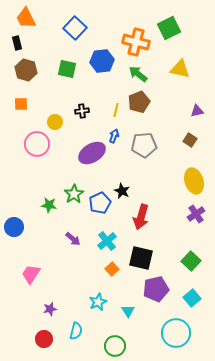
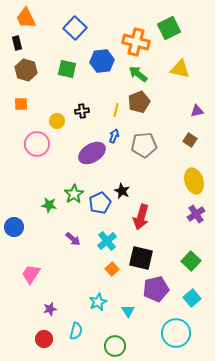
yellow circle at (55, 122): moved 2 px right, 1 px up
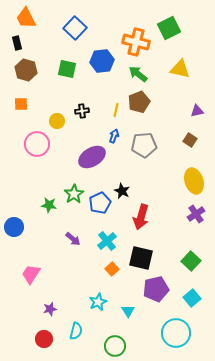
purple ellipse at (92, 153): moved 4 px down
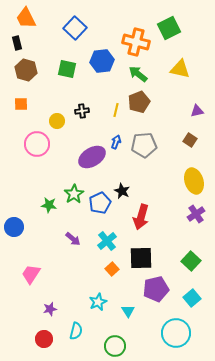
blue arrow at (114, 136): moved 2 px right, 6 px down
black square at (141, 258): rotated 15 degrees counterclockwise
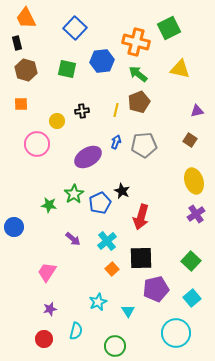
purple ellipse at (92, 157): moved 4 px left
pink trapezoid at (31, 274): moved 16 px right, 2 px up
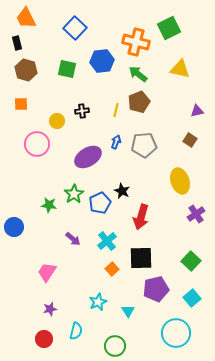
yellow ellipse at (194, 181): moved 14 px left
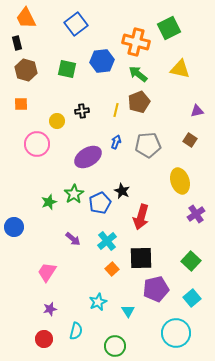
blue square at (75, 28): moved 1 px right, 4 px up; rotated 10 degrees clockwise
gray pentagon at (144, 145): moved 4 px right
green star at (49, 205): moved 3 px up; rotated 28 degrees counterclockwise
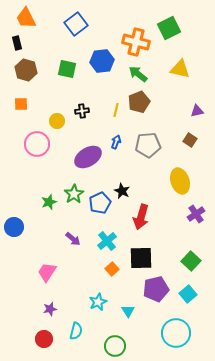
cyan square at (192, 298): moved 4 px left, 4 px up
